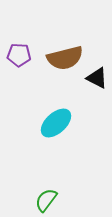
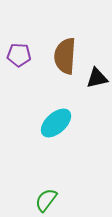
brown semicircle: moved 2 px up; rotated 108 degrees clockwise
black triangle: rotated 40 degrees counterclockwise
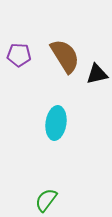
brown semicircle: rotated 144 degrees clockwise
black triangle: moved 4 px up
cyan ellipse: rotated 40 degrees counterclockwise
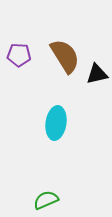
green semicircle: rotated 30 degrees clockwise
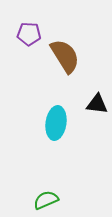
purple pentagon: moved 10 px right, 21 px up
black triangle: moved 30 px down; rotated 20 degrees clockwise
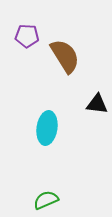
purple pentagon: moved 2 px left, 2 px down
cyan ellipse: moved 9 px left, 5 px down
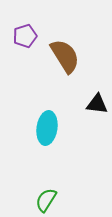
purple pentagon: moved 2 px left; rotated 20 degrees counterclockwise
green semicircle: rotated 35 degrees counterclockwise
